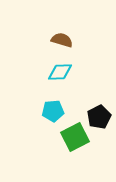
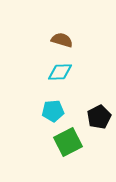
green square: moved 7 px left, 5 px down
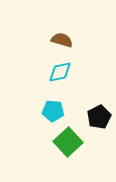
cyan diamond: rotated 10 degrees counterclockwise
cyan pentagon: rotated 10 degrees clockwise
green square: rotated 16 degrees counterclockwise
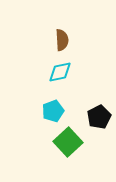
brown semicircle: rotated 70 degrees clockwise
cyan pentagon: rotated 25 degrees counterclockwise
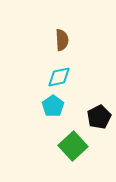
cyan diamond: moved 1 px left, 5 px down
cyan pentagon: moved 5 px up; rotated 15 degrees counterclockwise
green square: moved 5 px right, 4 px down
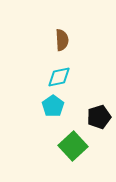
black pentagon: rotated 10 degrees clockwise
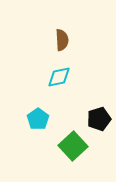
cyan pentagon: moved 15 px left, 13 px down
black pentagon: moved 2 px down
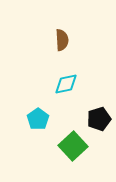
cyan diamond: moved 7 px right, 7 px down
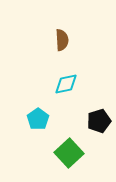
black pentagon: moved 2 px down
green square: moved 4 px left, 7 px down
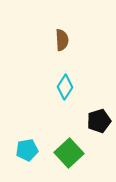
cyan diamond: moved 1 px left, 3 px down; rotated 45 degrees counterclockwise
cyan pentagon: moved 11 px left, 31 px down; rotated 25 degrees clockwise
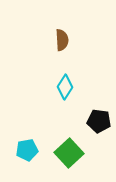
black pentagon: rotated 25 degrees clockwise
